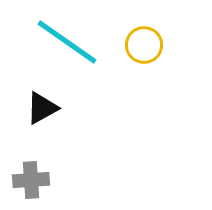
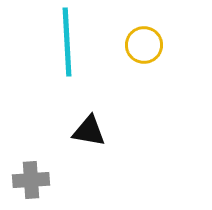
cyan line: rotated 52 degrees clockwise
black triangle: moved 47 px right, 23 px down; rotated 39 degrees clockwise
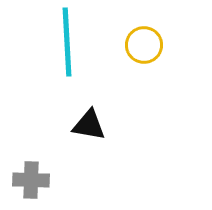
black triangle: moved 6 px up
gray cross: rotated 6 degrees clockwise
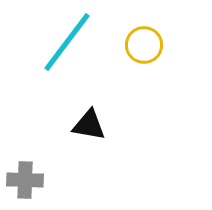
cyan line: rotated 40 degrees clockwise
gray cross: moved 6 px left
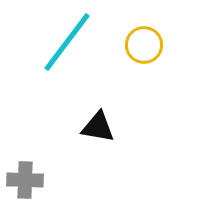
black triangle: moved 9 px right, 2 px down
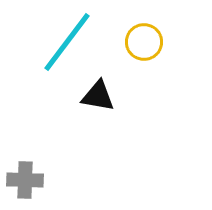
yellow circle: moved 3 px up
black triangle: moved 31 px up
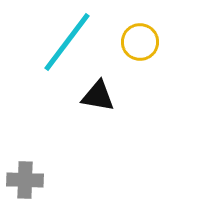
yellow circle: moved 4 px left
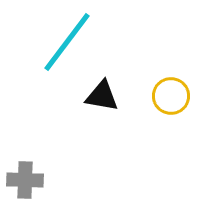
yellow circle: moved 31 px right, 54 px down
black triangle: moved 4 px right
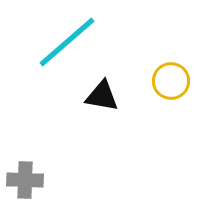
cyan line: rotated 12 degrees clockwise
yellow circle: moved 15 px up
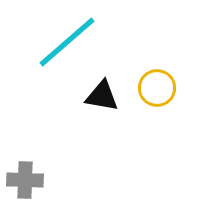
yellow circle: moved 14 px left, 7 px down
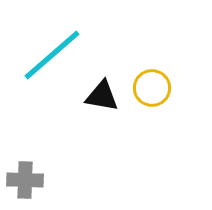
cyan line: moved 15 px left, 13 px down
yellow circle: moved 5 px left
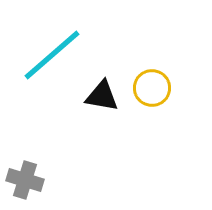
gray cross: rotated 15 degrees clockwise
